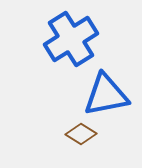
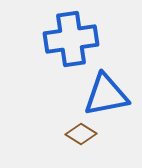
blue cross: rotated 24 degrees clockwise
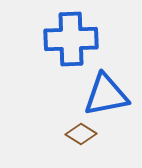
blue cross: rotated 6 degrees clockwise
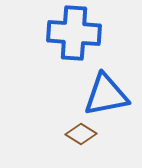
blue cross: moved 3 px right, 6 px up; rotated 6 degrees clockwise
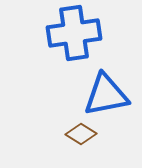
blue cross: rotated 12 degrees counterclockwise
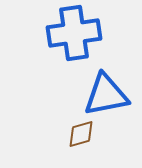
brown diamond: rotated 48 degrees counterclockwise
